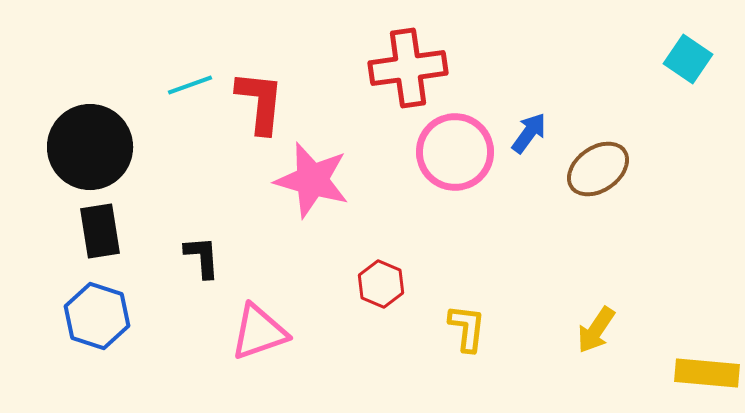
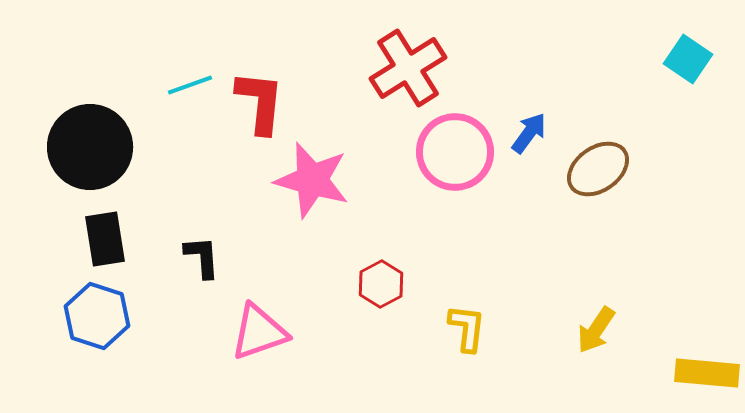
red cross: rotated 24 degrees counterclockwise
black rectangle: moved 5 px right, 8 px down
red hexagon: rotated 9 degrees clockwise
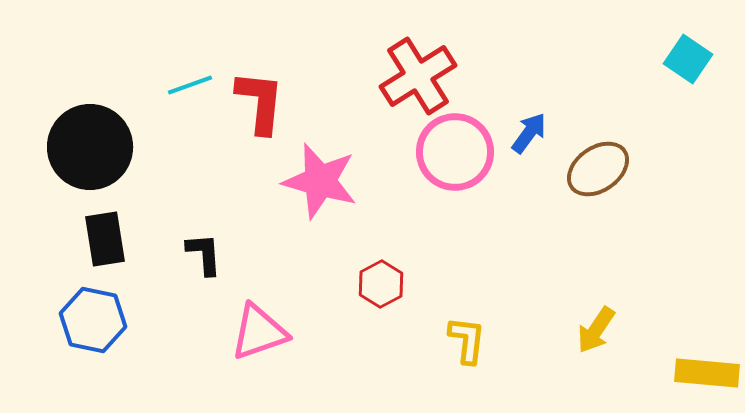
red cross: moved 10 px right, 8 px down
pink star: moved 8 px right, 1 px down
black L-shape: moved 2 px right, 3 px up
blue hexagon: moved 4 px left, 4 px down; rotated 6 degrees counterclockwise
yellow L-shape: moved 12 px down
